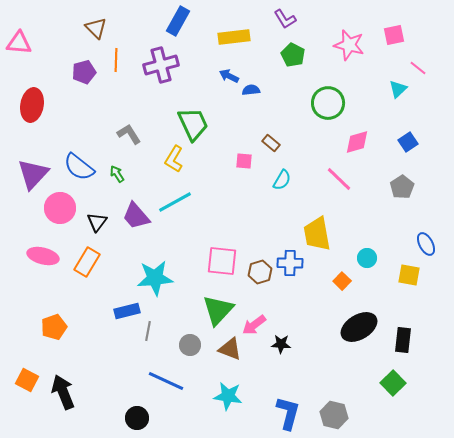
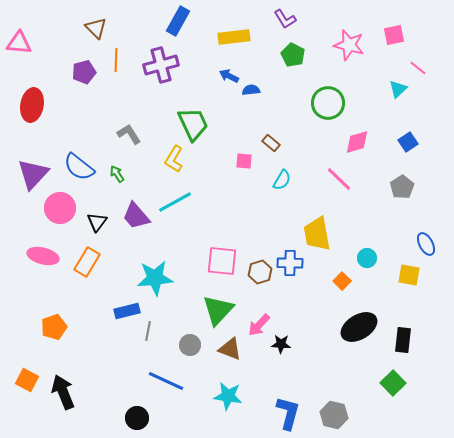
pink arrow at (254, 325): moved 5 px right; rotated 10 degrees counterclockwise
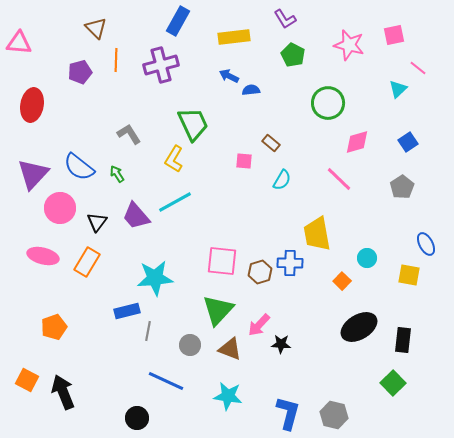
purple pentagon at (84, 72): moved 4 px left
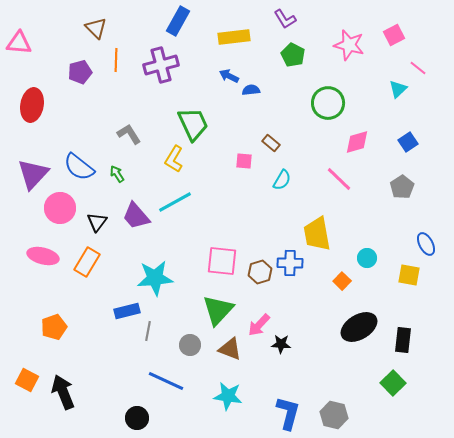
pink square at (394, 35): rotated 15 degrees counterclockwise
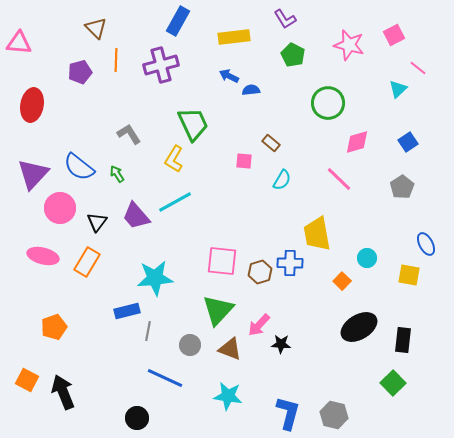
blue line at (166, 381): moved 1 px left, 3 px up
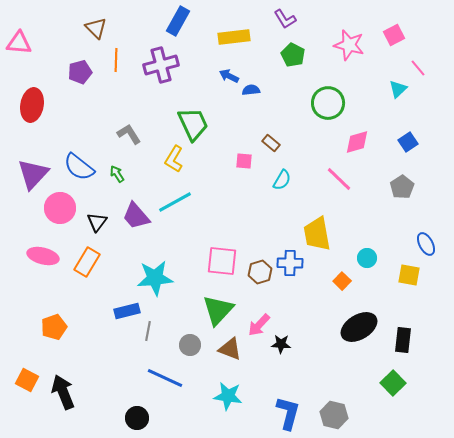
pink line at (418, 68): rotated 12 degrees clockwise
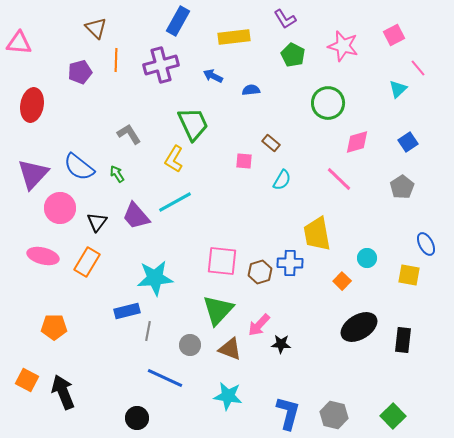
pink star at (349, 45): moved 6 px left, 1 px down
blue arrow at (229, 76): moved 16 px left
orange pentagon at (54, 327): rotated 20 degrees clockwise
green square at (393, 383): moved 33 px down
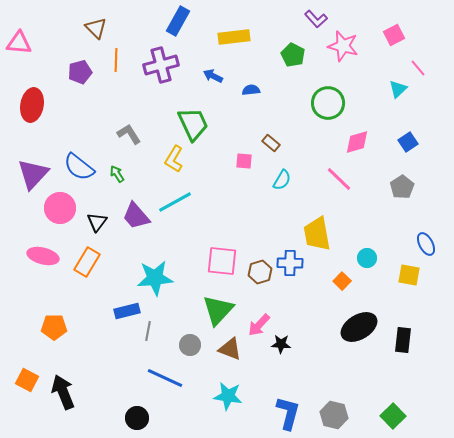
purple L-shape at (285, 19): moved 31 px right; rotated 10 degrees counterclockwise
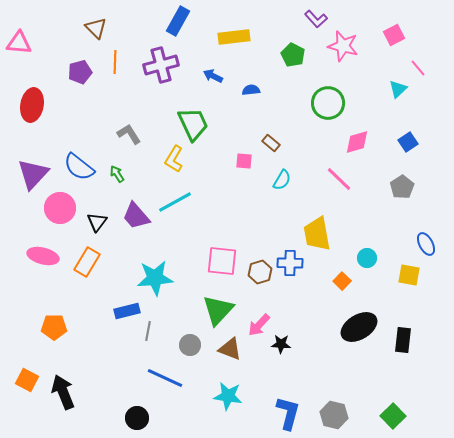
orange line at (116, 60): moved 1 px left, 2 px down
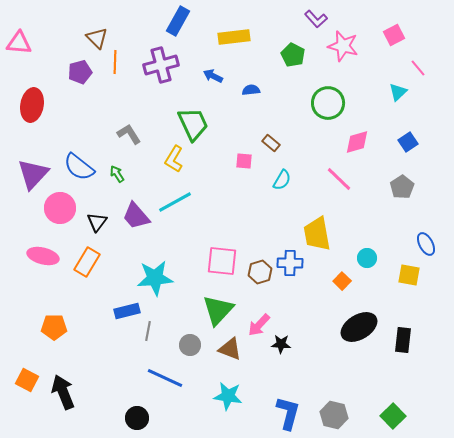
brown triangle at (96, 28): moved 1 px right, 10 px down
cyan triangle at (398, 89): moved 3 px down
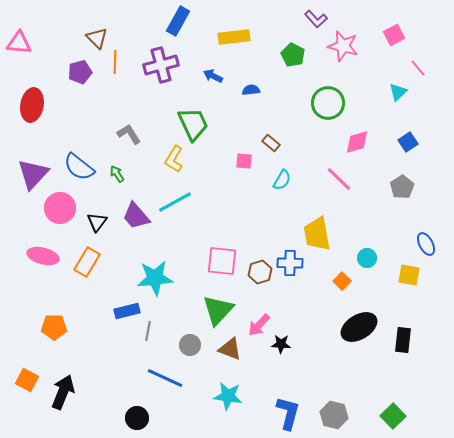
black arrow at (63, 392): rotated 44 degrees clockwise
